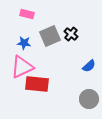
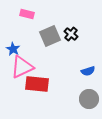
blue star: moved 11 px left, 6 px down; rotated 24 degrees clockwise
blue semicircle: moved 1 px left, 5 px down; rotated 24 degrees clockwise
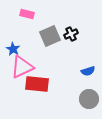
black cross: rotated 24 degrees clockwise
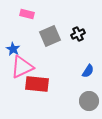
black cross: moved 7 px right
blue semicircle: rotated 40 degrees counterclockwise
gray circle: moved 2 px down
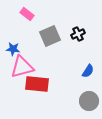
pink rectangle: rotated 24 degrees clockwise
blue star: rotated 24 degrees counterclockwise
pink triangle: rotated 10 degrees clockwise
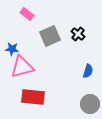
black cross: rotated 24 degrees counterclockwise
blue star: moved 1 px left
blue semicircle: rotated 16 degrees counterclockwise
red rectangle: moved 4 px left, 13 px down
gray circle: moved 1 px right, 3 px down
